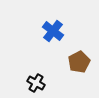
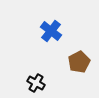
blue cross: moved 2 px left
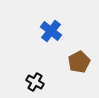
black cross: moved 1 px left, 1 px up
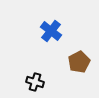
black cross: rotated 12 degrees counterclockwise
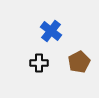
black cross: moved 4 px right, 19 px up; rotated 18 degrees counterclockwise
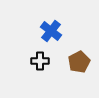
black cross: moved 1 px right, 2 px up
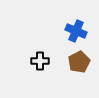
blue cross: moved 25 px right; rotated 15 degrees counterclockwise
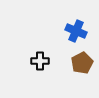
brown pentagon: moved 3 px right, 1 px down
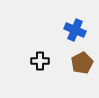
blue cross: moved 1 px left, 1 px up
